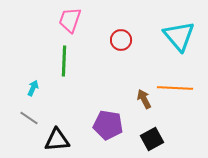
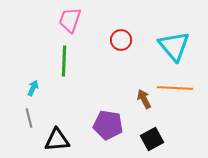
cyan triangle: moved 5 px left, 10 px down
gray line: rotated 42 degrees clockwise
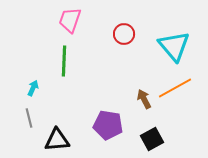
red circle: moved 3 px right, 6 px up
orange line: rotated 32 degrees counterclockwise
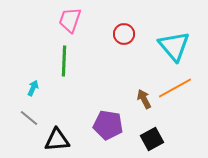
gray line: rotated 36 degrees counterclockwise
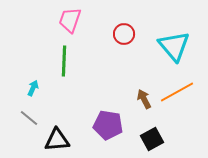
orange line: moved 2 px right, 4 px down
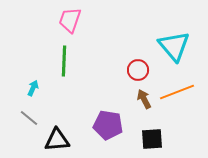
red circle: moved 14 px right, 36 px down
orange line: rotated 8 degrees clockwise
black square: rotated 25 degrees clockwise
